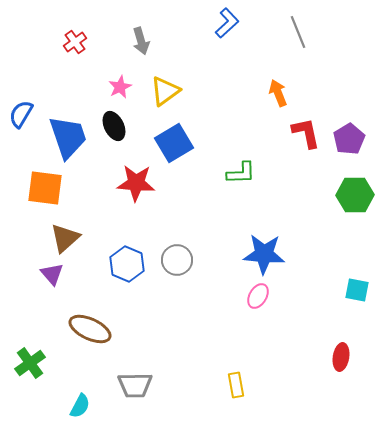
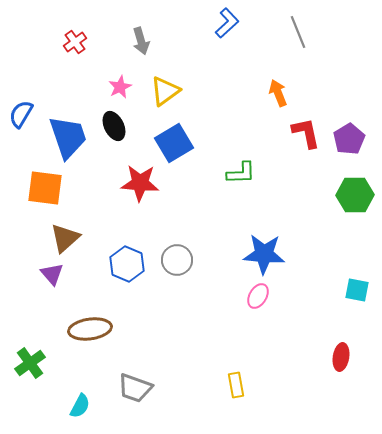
red star: moved 4 px right
brown ellipse: rotated 33 degrees counterclockwise
gray trapezoid: moved 3 px down; rotated 21 degrees clockwise
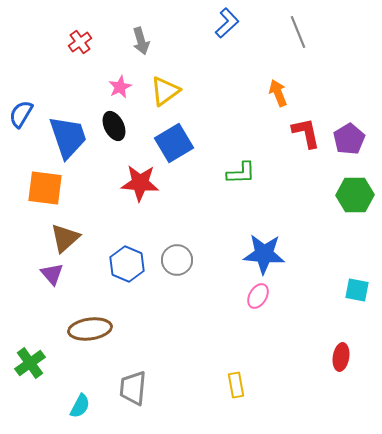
red cross: moved 5 px right
gray trapezoid: moved 2 px left; rotated 75 degrees clockwise
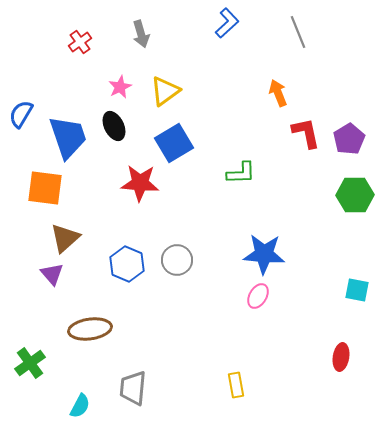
gray arrow: moved 7 px up
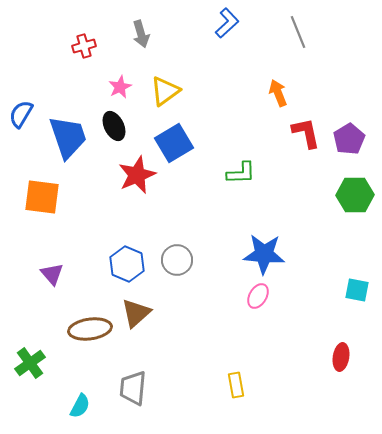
red cross: moved 4 px right, 4 px down; rotated 20 degrees clockwise
red star: moved 3 px left, 8 px up; rotated 27 degrees counterclockwise
orange square: moved 3 px left, 9 px down
brown triangle: moved 71 px right, 75 px down
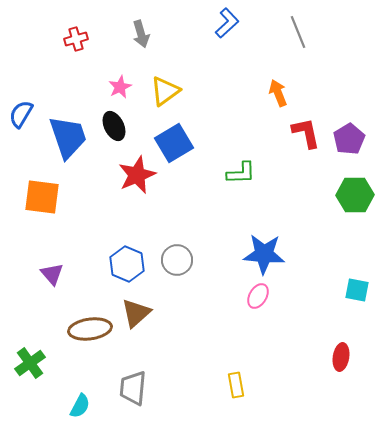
red cross: moved 8 px left, 7 px up
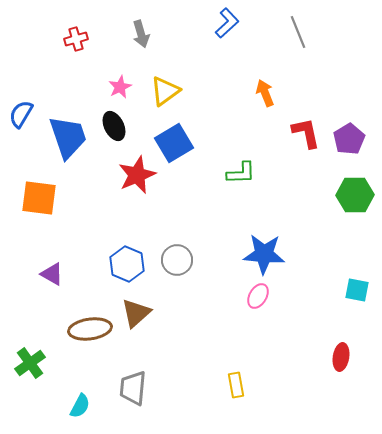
orange arrow: moved 13 px left
orange square: moved 3 px left, 1 px down
purple triangle: rotated 20 degrees counterclockwise
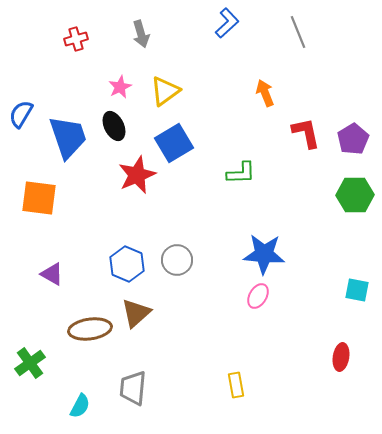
purple pentagon: moved 4 px right
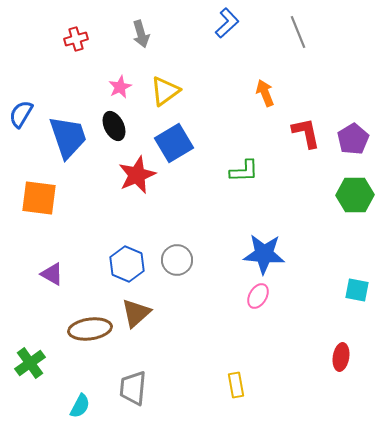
green L-shape: moved 3 px right, 2 px up
